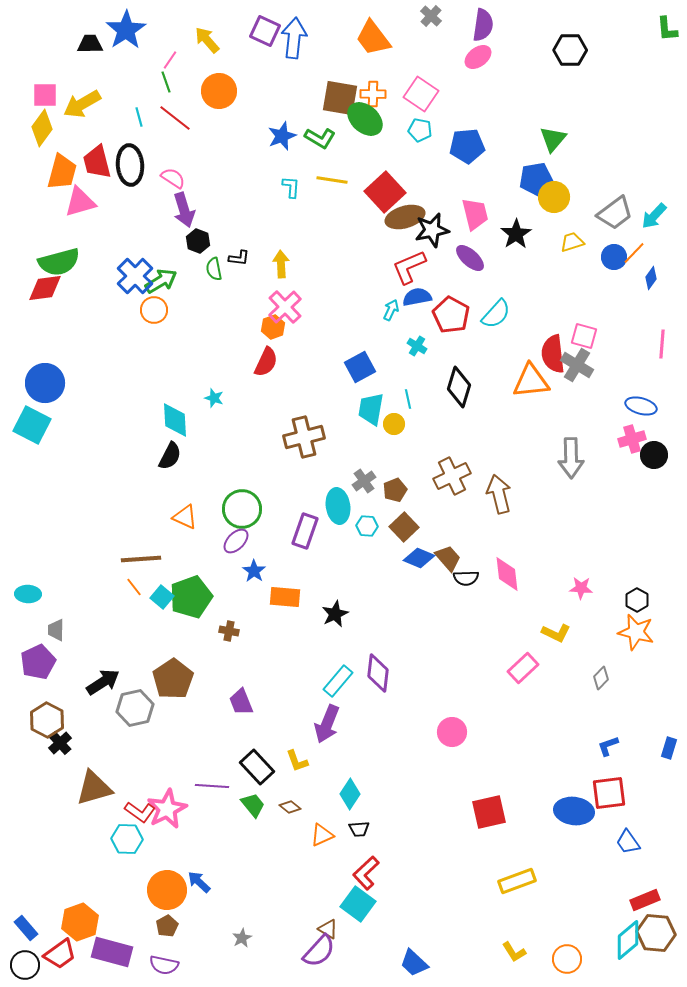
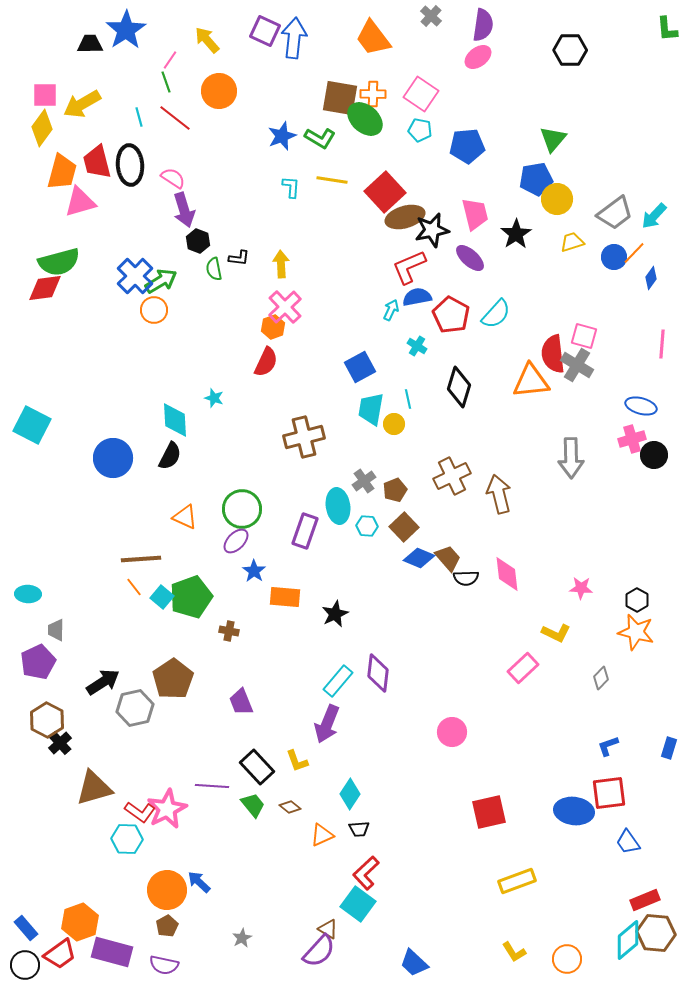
yellow circle at (554, 197): moved 3 px right, 2 px down
blue circle at (45, 383): moved 68 px right, 75 px down
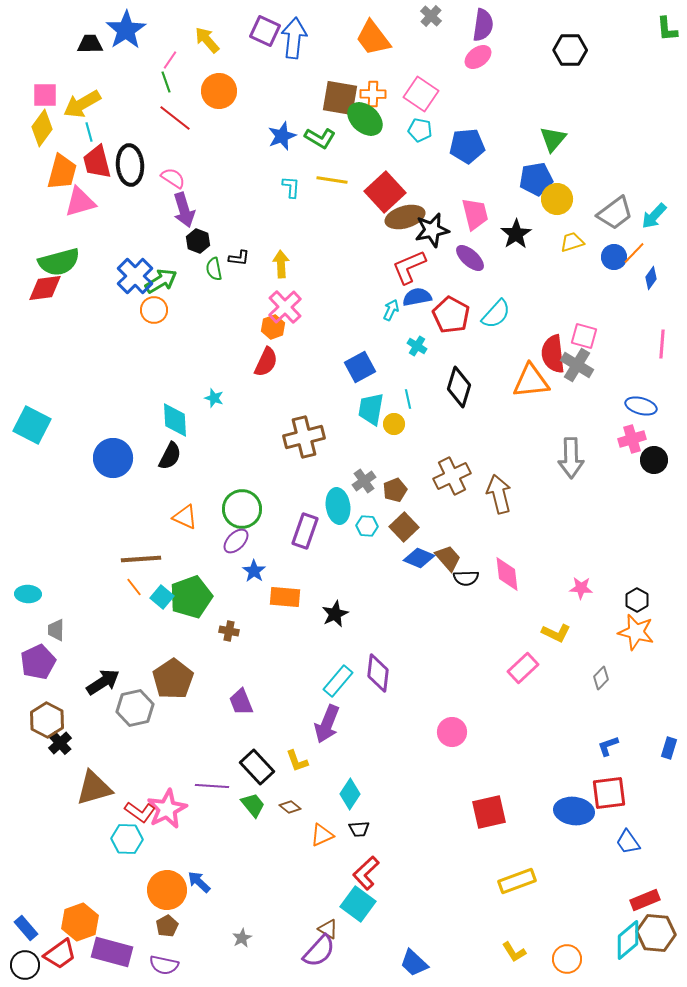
cyan line at (139, 117): moved 50 px left, 15 px down
black circle at (654, 455): moved 5 px down
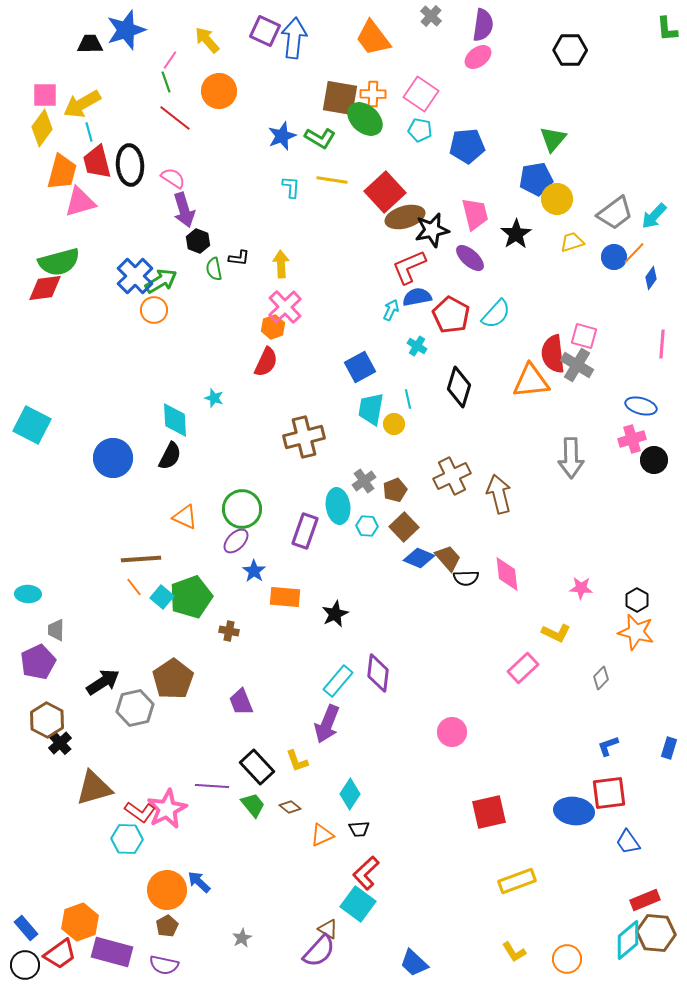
blue star at (126, 30): rotated 15 degrees clockwise
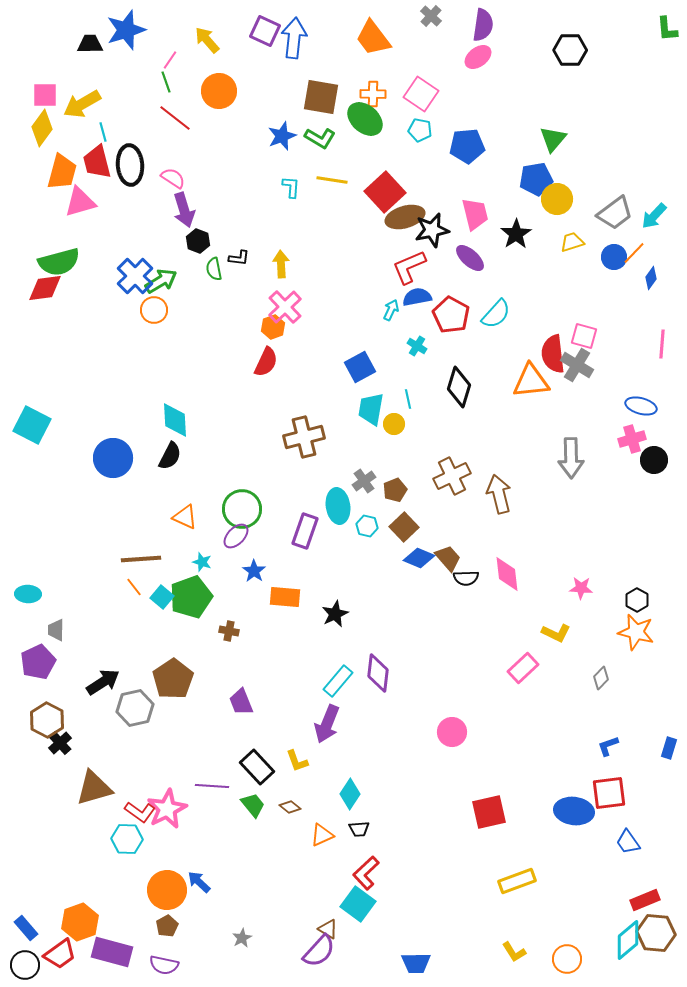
brown square at (340, 98): moved 19 px left, 1 px up
cyan line at (89, 132): moved 14 px right
cyan star at (214, 398): moved 12 px left, 164 px down
cyan hexagon at (367, 526): rotated 10 degrees clockwise
purple ellipse at (236, 541): moved 5 px up
blue trapezoid at (414, 963): moved 2 px right; rotated 44 degrees counterclockwise
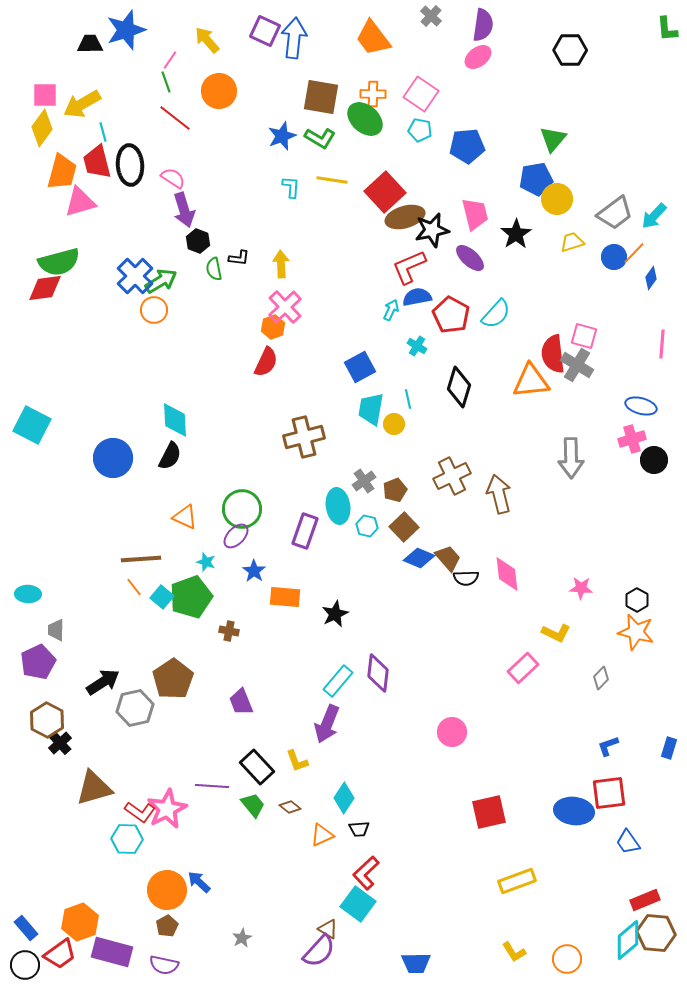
cyan star at (202, 562): moved 4 px right
cyan diamond at (350, 794): moved 6 px left, 4 px down
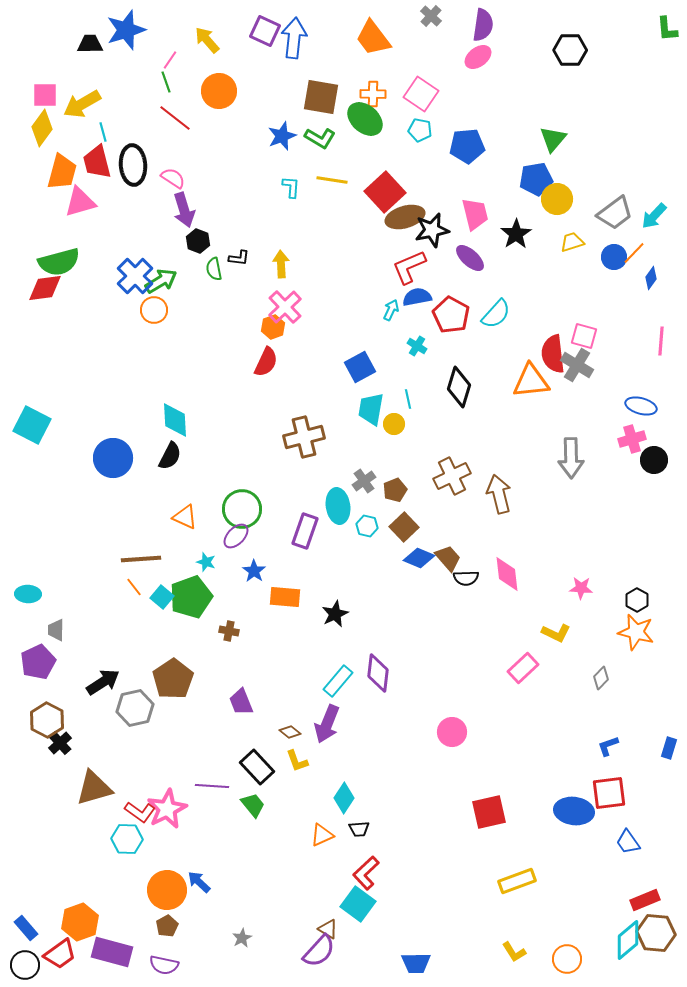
black ellipse at (130, 165): moved 3 px right
pink line at (662, 344): moved 1 px left, 3 px up
brown diamond at (290, 807): moved 75 px up
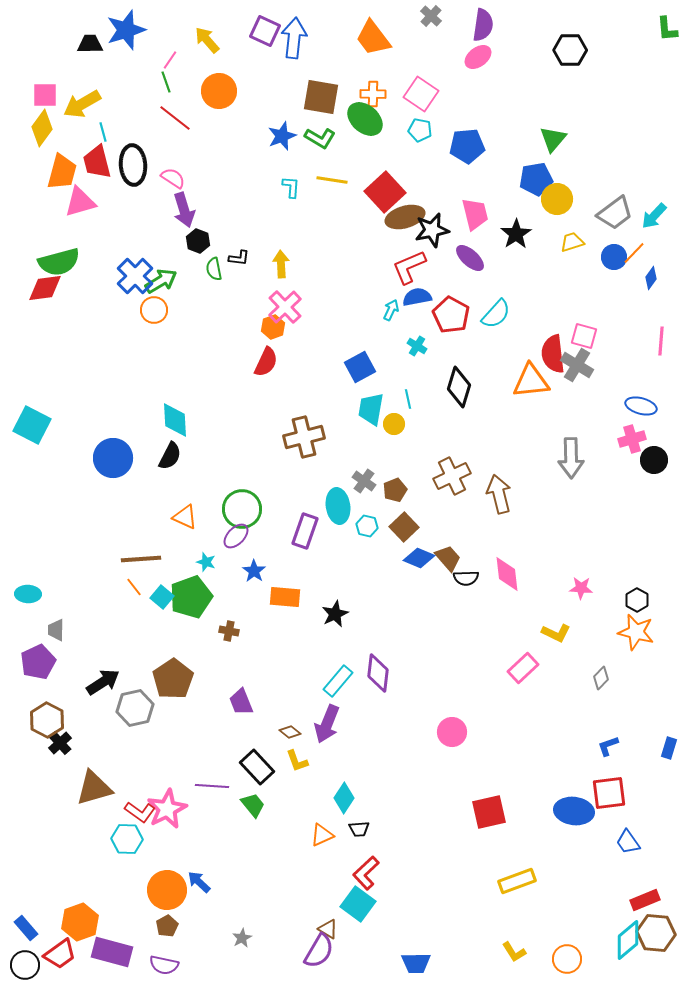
gray cross at (364, 481): rotated 20 degrees counterclockwise
purple semicircle at (319, 951): rotated 12 degrees counterclockwise
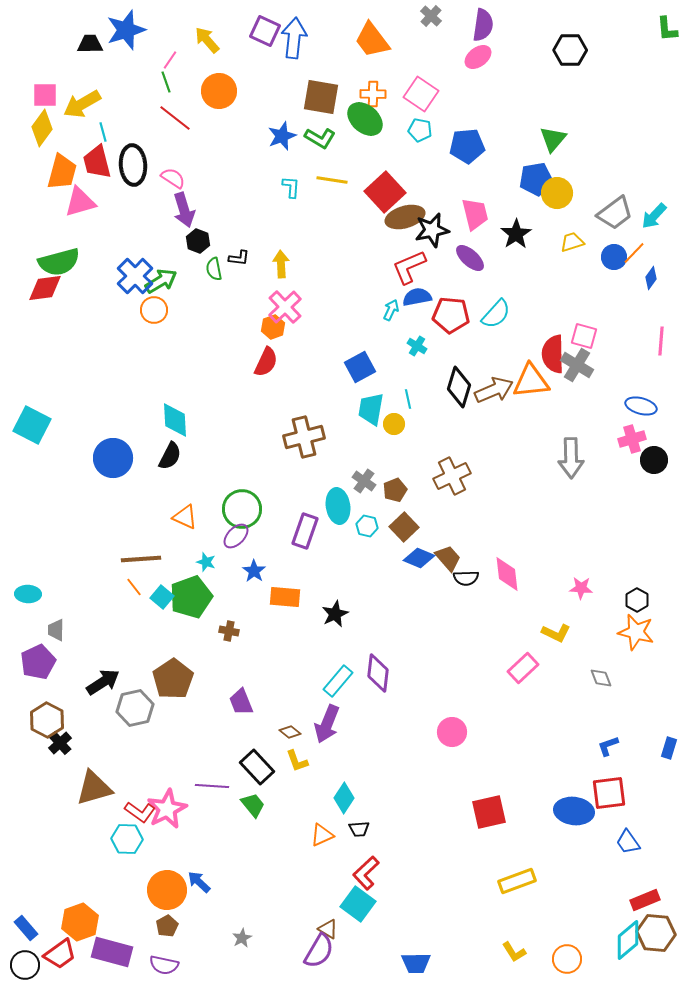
orange trapezoid at (373, 38): moved 1 px left, 2 px down
yellow circle at (557, 199): moved 6 px up
red pentagon at (451, 315): rotated 24 degrees counterclockwise
red semicircle at (553, 354): rotated 6 degrees clockwise
brown arrow at (499, 494): moved 5 px left, 104 px up; rotated 81 degrees clockwise
gray diamond at (601, 678): rotated 65 degrees counterclockwise
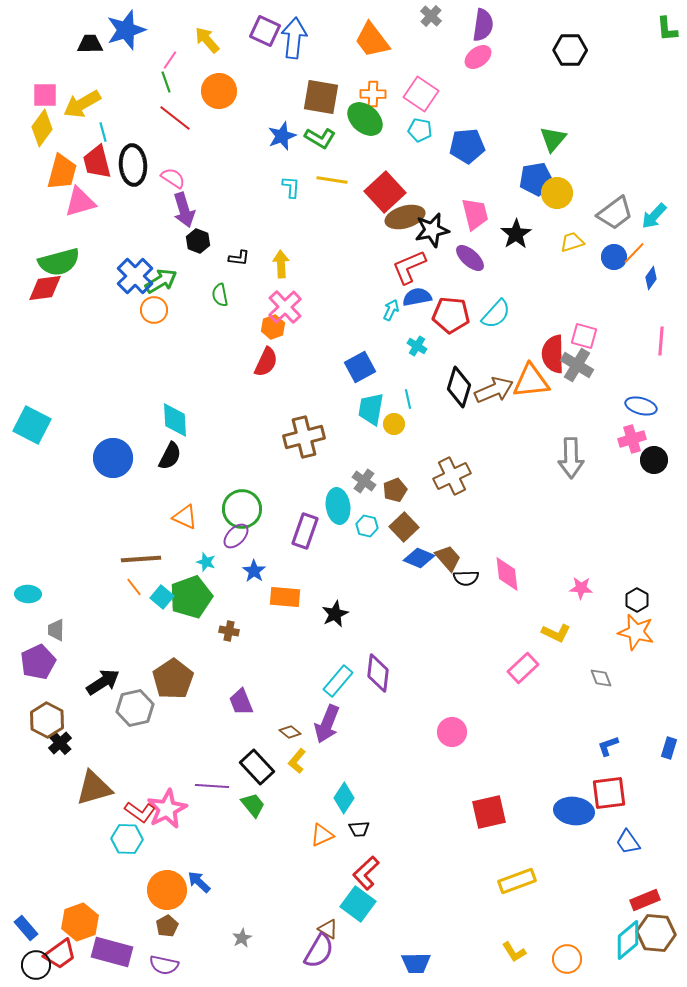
green semicircle at (214, 269): moved 6 px right, 26 px down
yellow L-shape at (297, 761): rotated 60 degrees clockwise
black circle at (25, 965): moved 11 px right
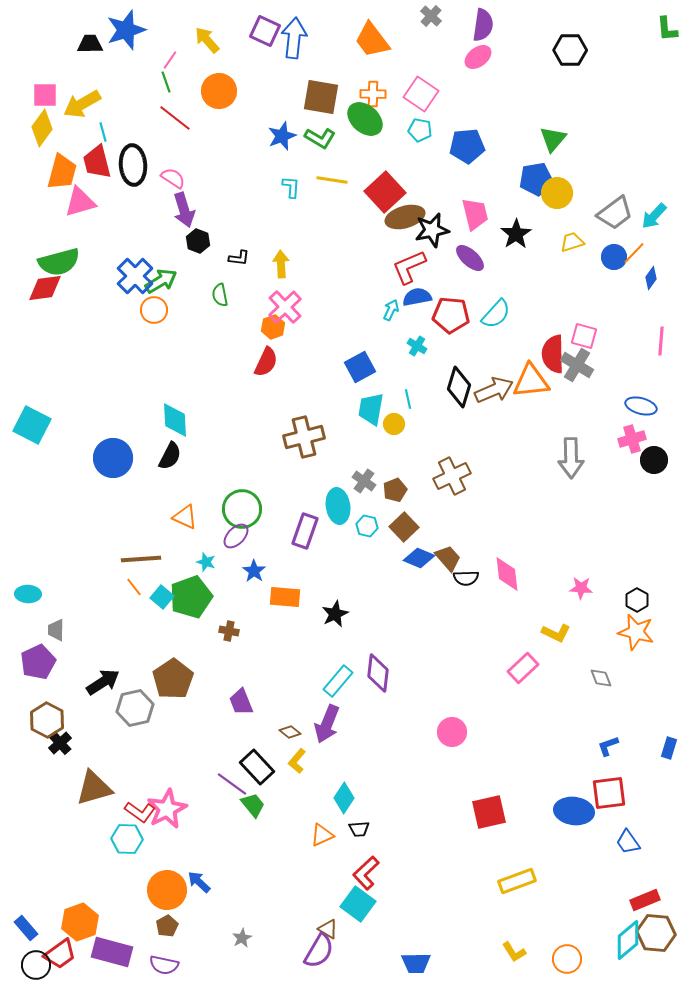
purple line at (212, 786): moved 20 px right, 2 px up; rotated 32 degrees clockwise
